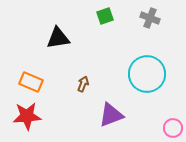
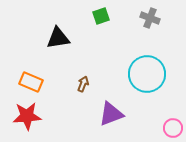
green square: moved 4 px left
purple triangle: moved 1 px up
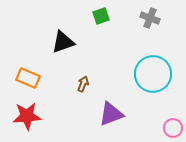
black triangle: moved 5 px right, 4 px down; rotated 10 degrees counterclockwise
cyan circle: moved 6 px right
orange rectangle: moved 3 px left, 4 px up
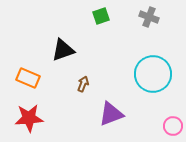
gray cross: moved 1 px left, 1 px up
black triangle: moved 8 px down
red star: moved 2 px right, 2 px down
pink circle: moved 2 px up
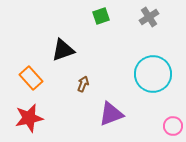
gray cross: rotated 36 degrees clockwise
orange rectangle: moved 3 px right; rotated 25 degrees clockwise
red star: rotated 8 degrees counterclockwise
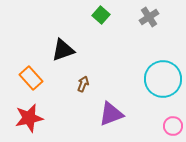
green square: moved 1 px up; rotated 30 degrees counterclockwise
cyan circle: moved 10 px right, 5 px down
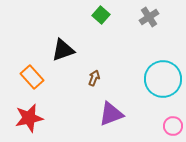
orange rectangle: moved 1 px right, 1 px up
brown arrow: moved 11 px right, 6 px up
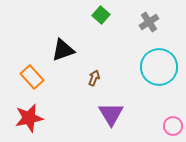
gray cross: moved 5 px down
cyan circle: moved 4 px left, 12 px up
purple triangle: rotated 40 degrees counterclockwise
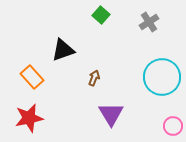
cyan circle: moved 3 px right, 10 px down
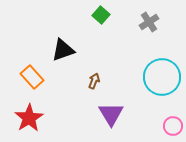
brown arrow: moved 3 px down
red star: rotated 20 degrees counterclockwise
